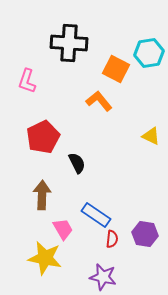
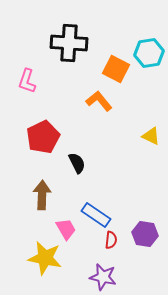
pink trapezoid: moved 3 px right
red semicircle: moved 1 px left, 1 px down
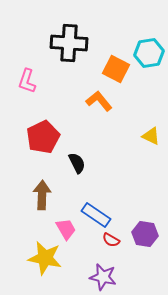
red semicircle: rotated 114 degrees clockwise
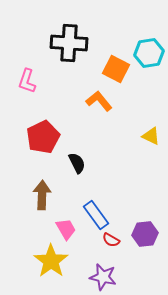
blue rectangle: rotated 20 degrees clockwise
purple hexagon: rotated 15 degrees counterclockwise
yellow star: moved 6 px right, 3 px down; rotated 24 degrees clockwise
